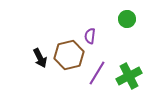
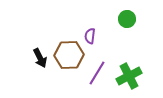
brown hexagon: rotated 12 degrees clockwise
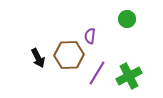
black arrow: moved 2 px left
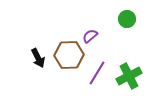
purple semicircle: rotated 42 degrees clockwise
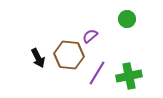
brown hexagon: rotated 8 degrees clockwise
green cross: rotated 15 degrees clockwise
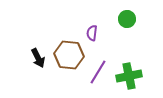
purple semicircle: moved 2 px right, 3 px up; rotated 42 degrees counterclockwise
purple line: moved 1 px right, 1 px up
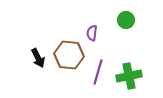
green circle: moved 1 px left, 1 px down
purple line: rotated 15 degrees counterclockwise
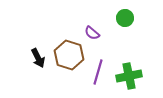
green circle: moved 1 px left, 2 px up
purple semicircle: rotated 56 degrees counterclockwise
brown hexagon: rotated 12 degrees clockwise
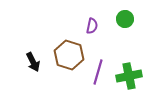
green circle: moved 1 px down
purple semicircle: moved 7 px up; rotated 119 degrees counterclockwise
black arrow: moved 5 px left, 4 px down
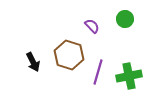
purple semicircle: rotated 56 degrees counterclockwise
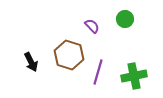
black arrow: moved 2 px left
green cross: moved 5 px right
